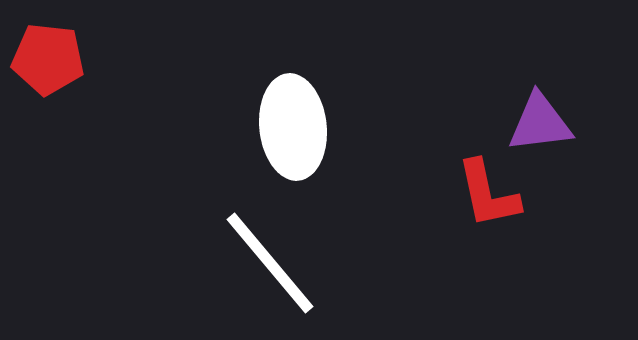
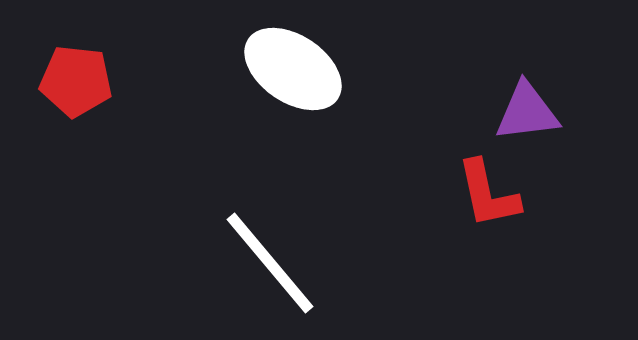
red pentagon: moved 28 px right, 22 px down
purple triangle: moved 13 px left, 11 px up
white ellipse: moved 58 px up; rotated 50 degrees counterclockwise
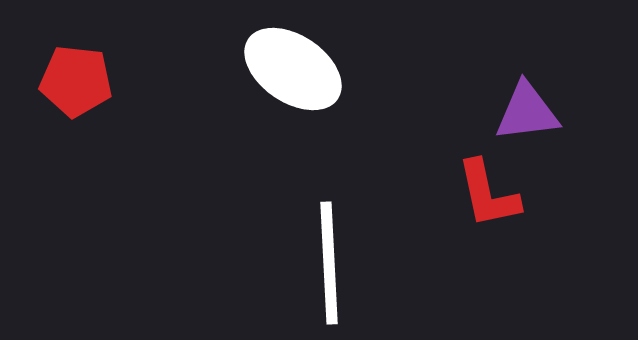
white line: moved 59 px right; rotated 37 degrees clockwise
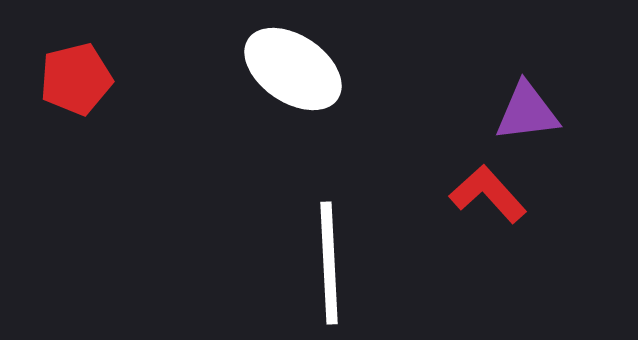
red pentagon: moved 2 px up; rotated 20 degrees counterclockwise
red L-shape: rotated 150 degrees clockwise
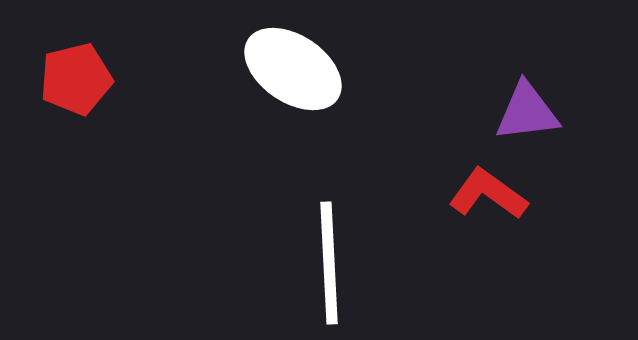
red L-shape: rotated 12 degrees counterclockwise
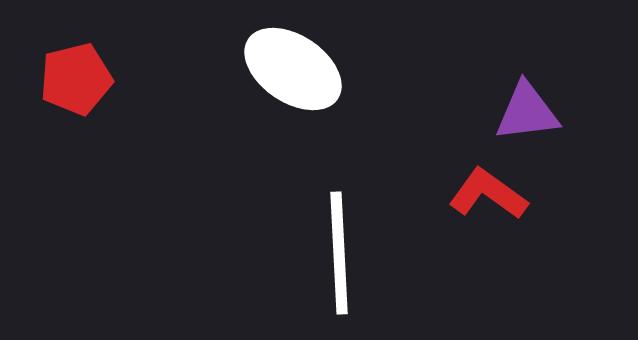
white line: moved 10 px right, 10 px up
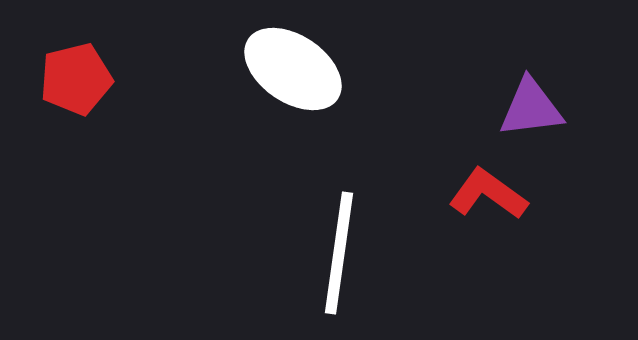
purple triangle: moved 4 px right, 4 px up
white line: rotated 11 degrees clockwise
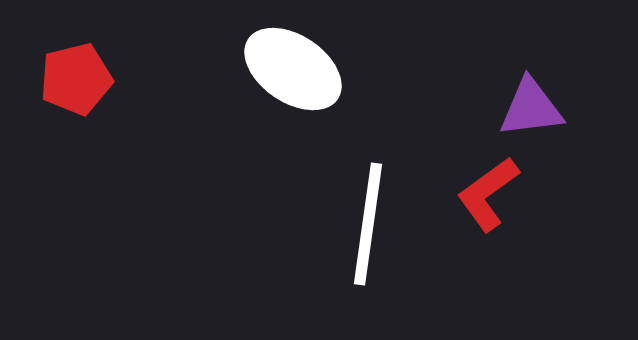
red L-shape: rotated 72 degrees counterclockwise
white line: moved 29 px right, 29 px up
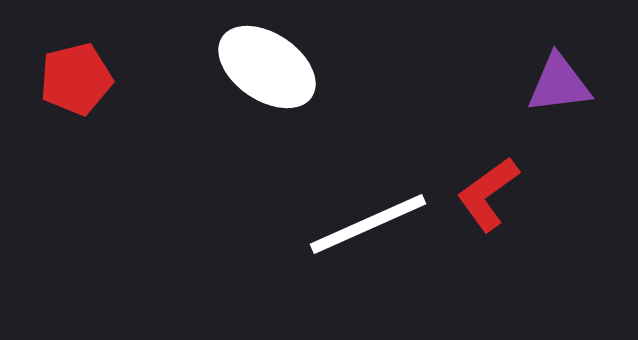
white ellipse: moved 26 px left, 2 px up
purple triangle: moved 28 px right, 24 px up
white line: rotated 58 degrees clockwise
